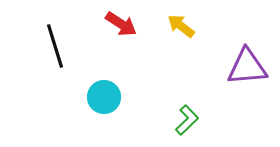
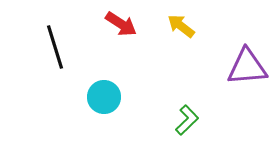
black line: moved 1 px down
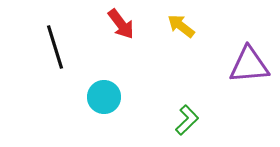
red arrow: rotated 20 degrees clockwise
purple triangle: moved 2 px right, 2 px up
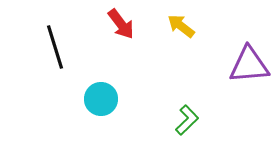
cyan circle: moved 3 px left, 2 px down
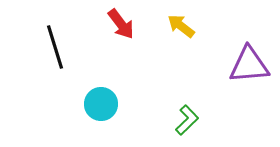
cyan circle: moved 5 px down
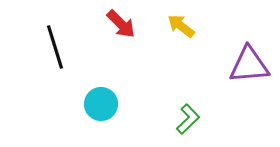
red arrow: rotated 8 degrees counterclockwise
green L-shape: moved 1 px right, 1 px up
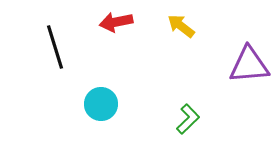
red arrow: moved 5 px left, 2 px up; rotated 124 degrees clockwise
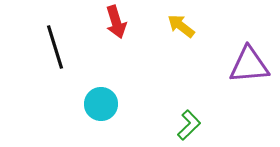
red arrow: rotated 96 degrees counterclockwise
green L-shape: moved 1 px right, 6 px down
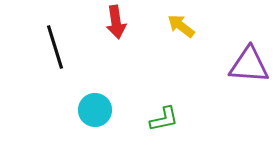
red arrow: rotated 8 degrees clockwise
purple triangle: rotated 9 degrees clockwise
cyan circle: moved 6 px left, 6 px down
green L-shape: moved 25 px left, 6 px up; rotated 32 degrees clockwise
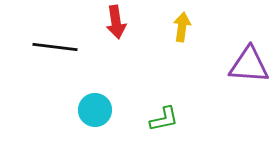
yellow arrow: moved 1 px right, 1 px down; rotated 60 degrees clockwise
black line: rotated 66 degrees counterclockwise
